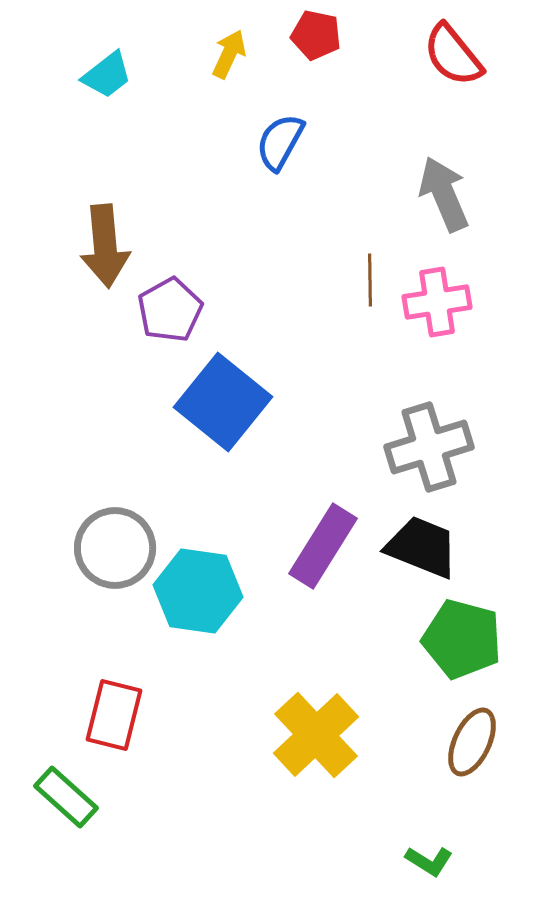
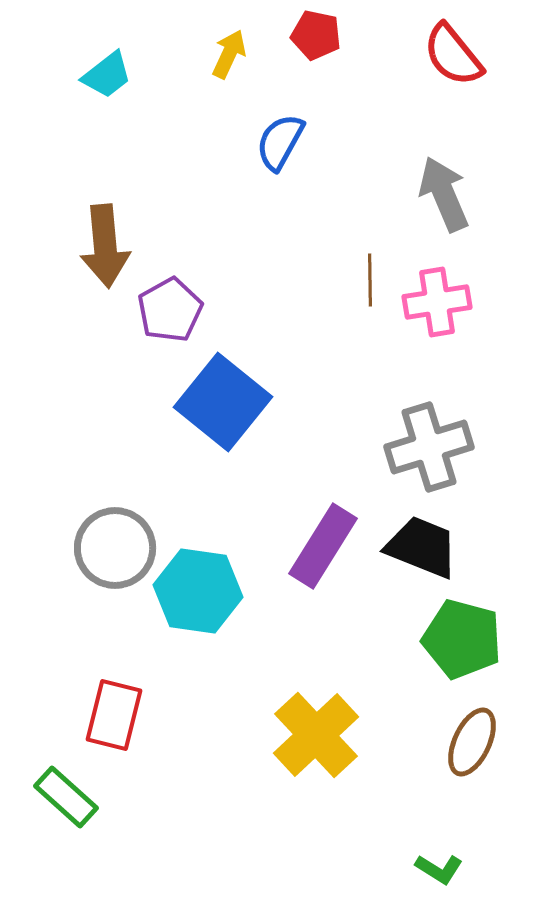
green L-shape: moved 10 px right, 8 px down
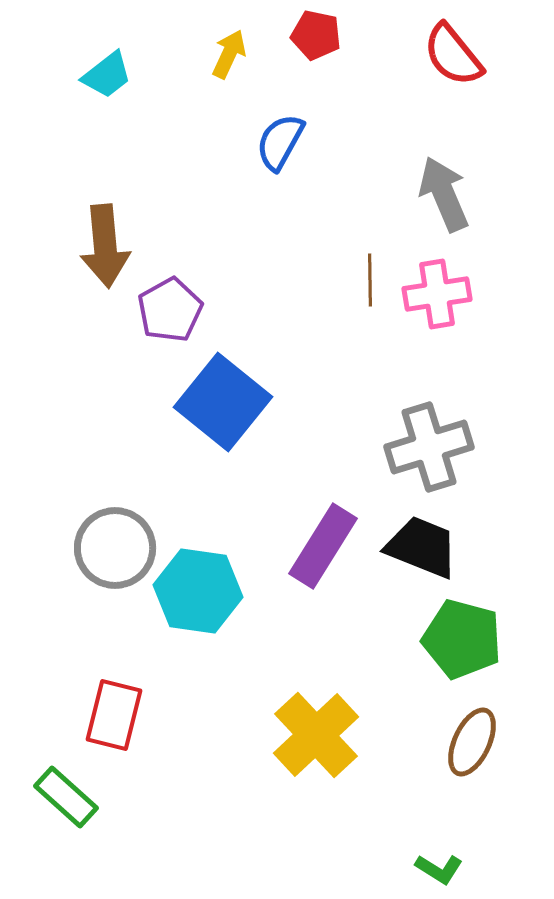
pink cross: moved 8 px up
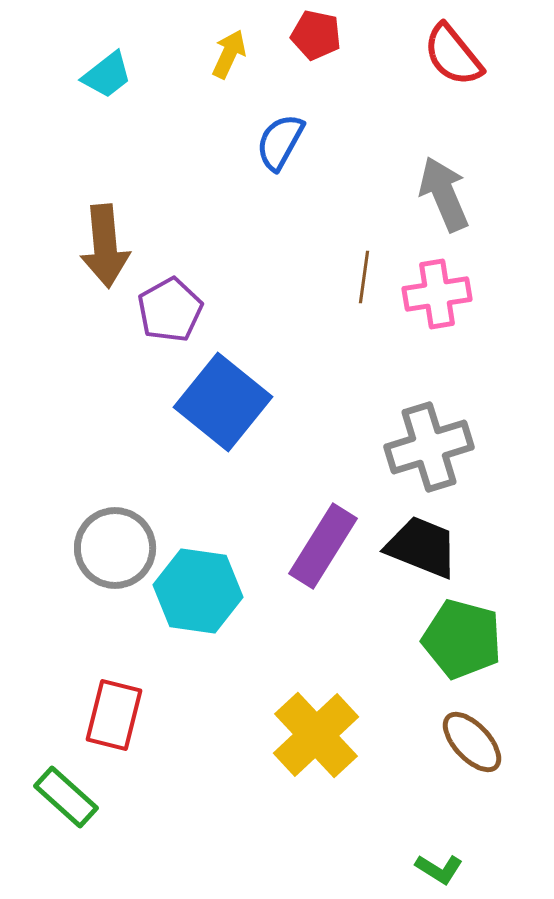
brown line: moved 6 px left, 3 px up; rotated 9 degrees clockwise
brown ellipse: rotated 68 degrees counterclockwise
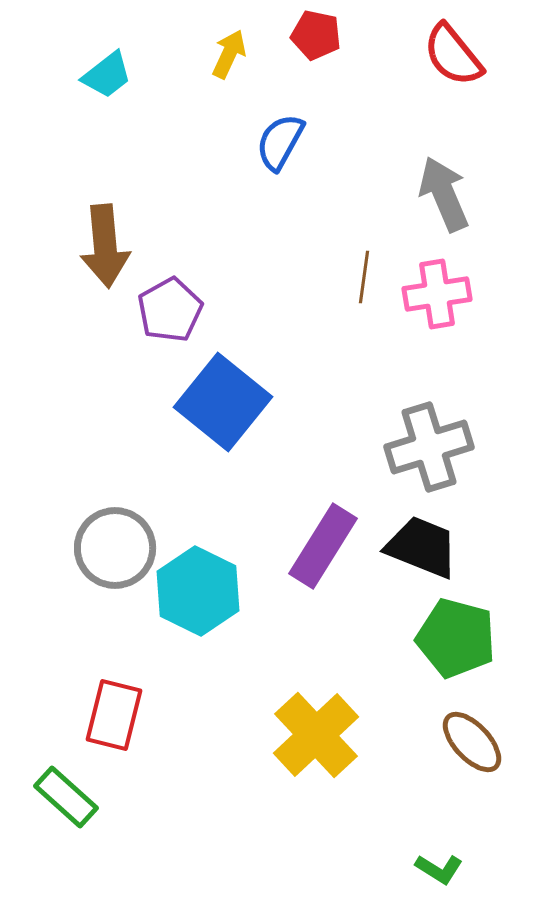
cyan hexagon: rotated 18 degrees clockwise
green pentagon: moved 6 px left, 1 px up
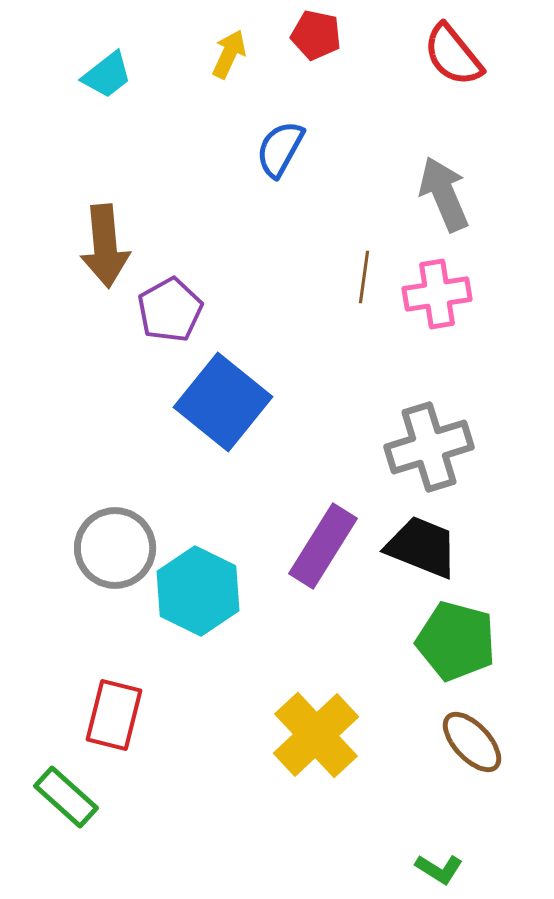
blue semicircle: moved 7 px down
green pentagon: moved 3 px down
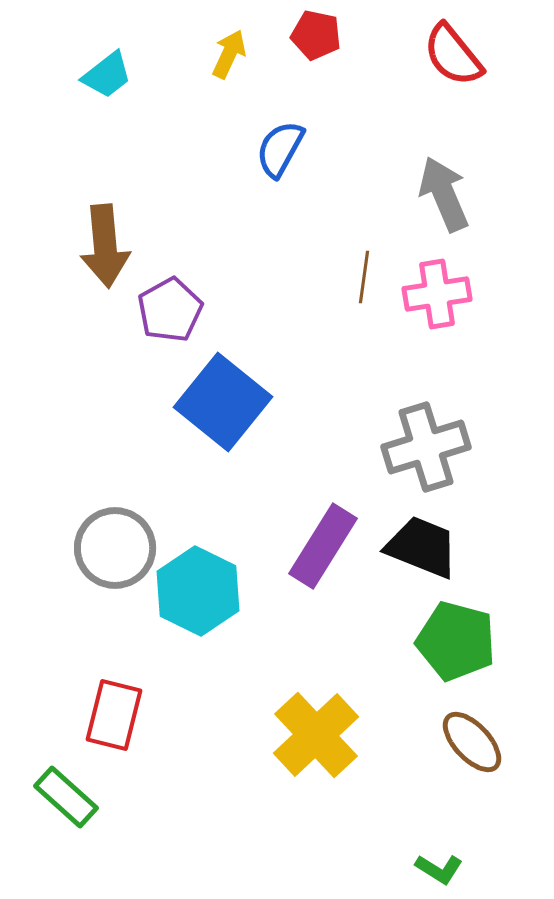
gray cross: moved 3 px left
